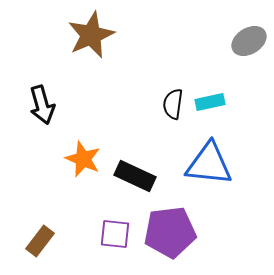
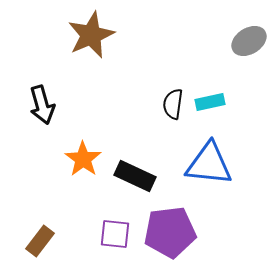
orange star: rotated 12 degrees clockwise
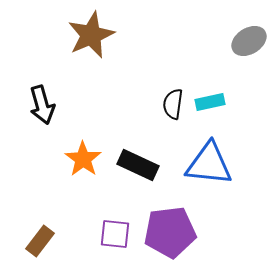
black rectangle: moved 3 px right, 11 px up
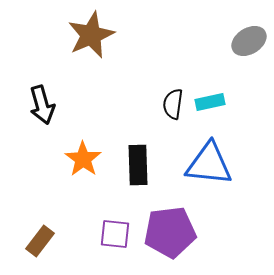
black rectangle: rotated 63 degrees clockwise
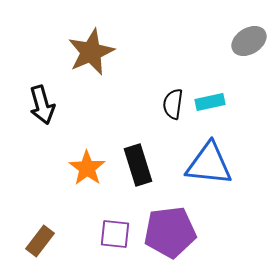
brown star: moved 17 px down
orange star: moved 4 px right, 9 px down
black rectangle: rotated 15 degrees counterclockwise
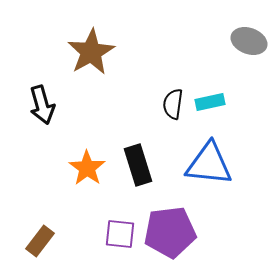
gray ellipse: rotated 52 degrees clockwise
brown star: rotated 6 degrees counterclockwise
purple square: moved 5 px right
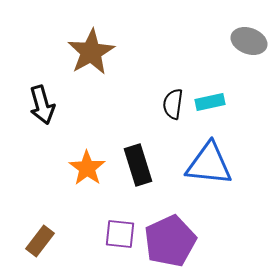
purple pentagon: moved 9 px down; rotated 18 degrees counterclockwise
